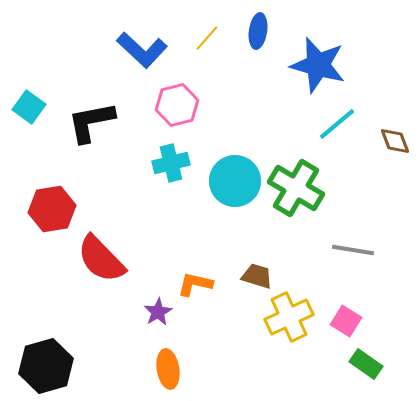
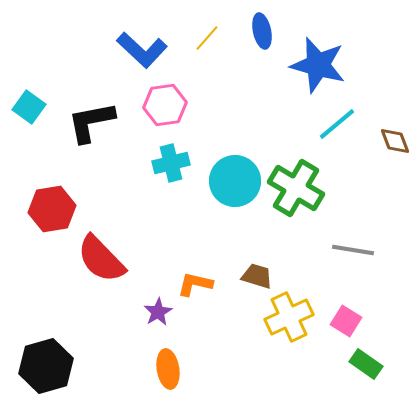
blue ellipse: moved 4 px right; rotated 20 degrees counterclockwise
pink hexagon: moved 12 px left; rotated 6 degrees clockwise
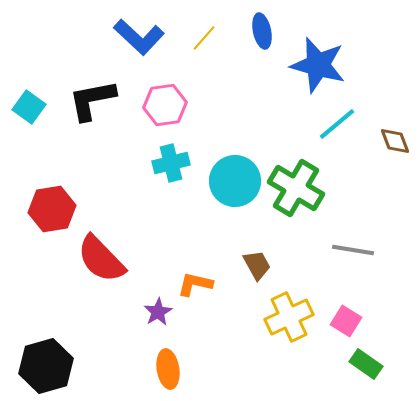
yellow line: moved 3 px left
blue L-shape: moved 3 px left, 13 px up
black L-shape: moved 1 px right, 22 px up
brown trapezoid: moved 11 px up; rotated 44 degrees clockwise
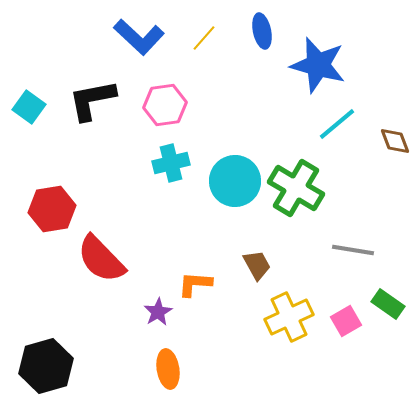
orange L-shape: rotated 9 degrees counterclockwise
pink square: rotated 28 degrees clockwise
green rectangle: moved 22 px right, 60 px up
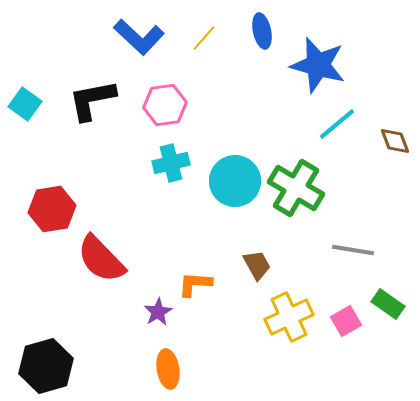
cyan square: moved 4 px left, 3 px up
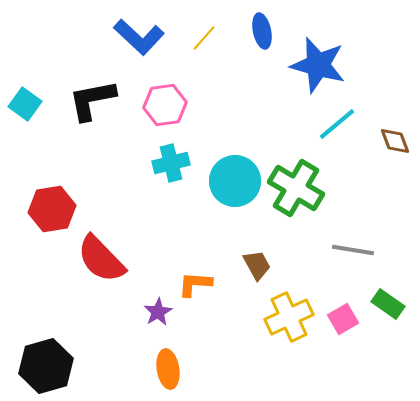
pink square: moved 3 px left, 2 px up
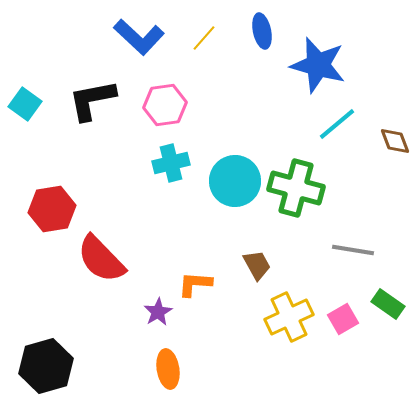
green cross: rotated 16 degrees counterclockwise
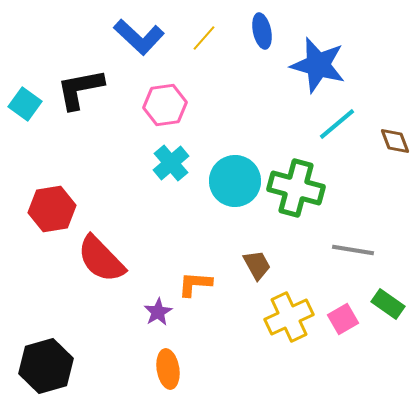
black L-shape: moved 12 px left, 11 px up
cyan cross: rotated 27 degrees counterclockwise
